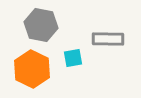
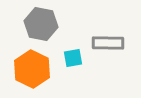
gray hexagon: moved 1 px up
gray rectangle: moved 4 px down
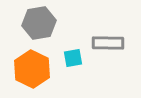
gray hexagon: moved 2 px left, 1 px up; rotated 20 degrees counterclockwise
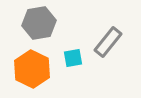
gray rectangle: moved 1 px up; rotated 52 degrees counterclockwise
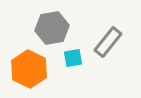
gray hexagon: moved 13 px right, 5 px down
orange hexagon: moved 3 px left
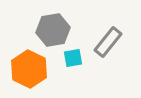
gray hexagon: moved 1 px right, 2 px down
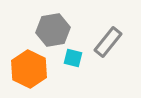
cyan square: rotated 24 degrees clockwise
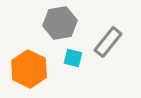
gray hexagon: moved 7 px right, 7 px up
